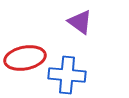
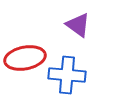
purple triangle: moved 2 px left, 3 px down
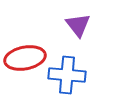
purple triangle: rotated 16 degrees clockwise
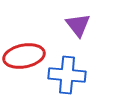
red ellipse: moved 1 px left, 2 px up
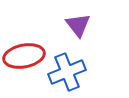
blue cross: moved 3 px up; rotated 27 degrees counterclockwise
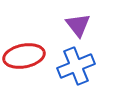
blue cross: moved 9 px right, 6 px up
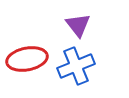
red ellipse: moved 3 px right, 3 px down
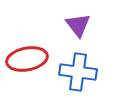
blue cross: moved 2 px right, 6 px down; rotated 30 degrees clockwise
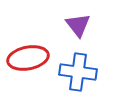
red ellipse: moved 1 px right, 1 px up
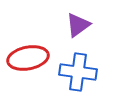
purple triangle: rotated 32 degrees clockwise
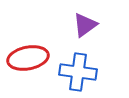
purple triangle: moved 7 px right
